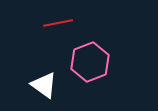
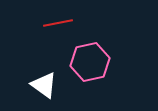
pink hexagon: rotated 9 degrees clockwise
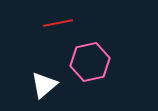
white triangle: rotated 44 degrees clockwise
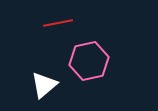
pink hexagon: moved 1 px left, 1 px up
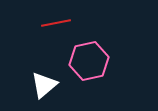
red line: moved 2 px left
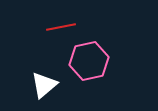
red line: moved 5 px right, 4 px down
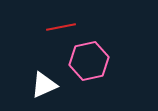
white triangle: rotated 16 degrees clockwise
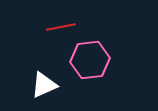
pink hexagon: moved 1 px right, 1 px up; rotated 6 degrees clockwise
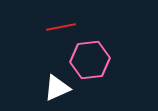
white triangle: moved 13 px right, 3 px down
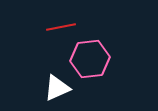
pink hexagon: moved 1 px up
